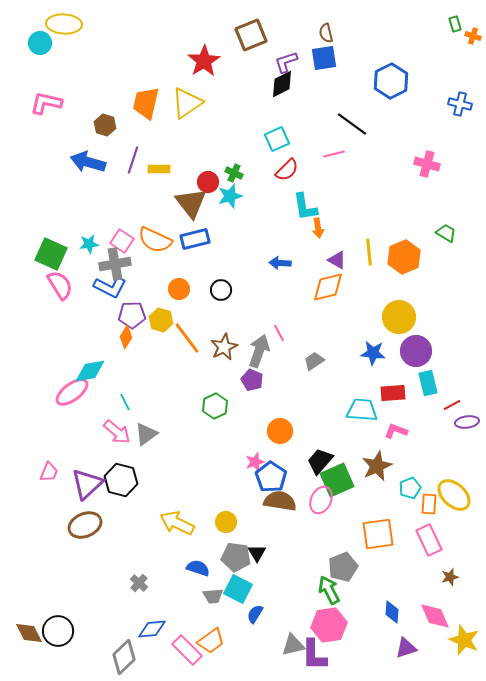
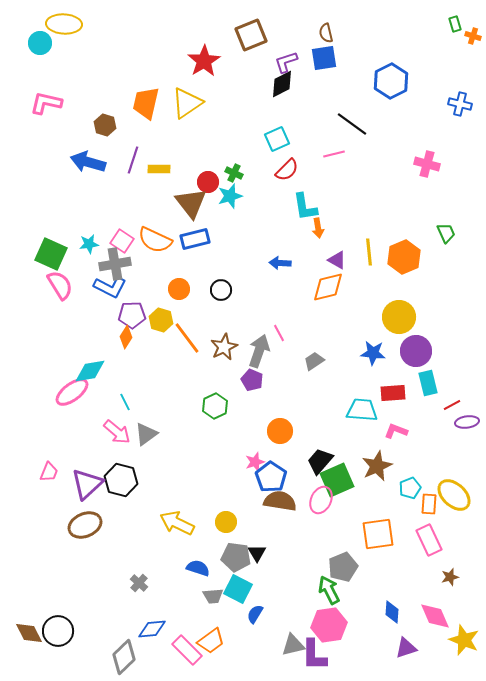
green trapezoid at (446, 233): rotated 35 degrees clockwise
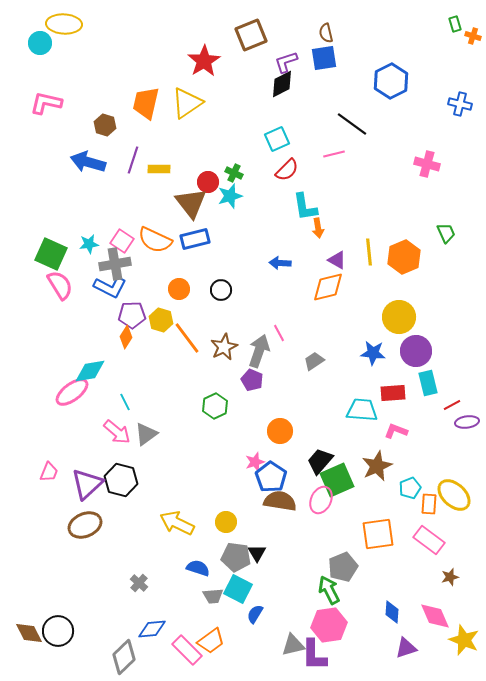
pink rectangle at (429, 540): rotated 28 degrees counterclockwise
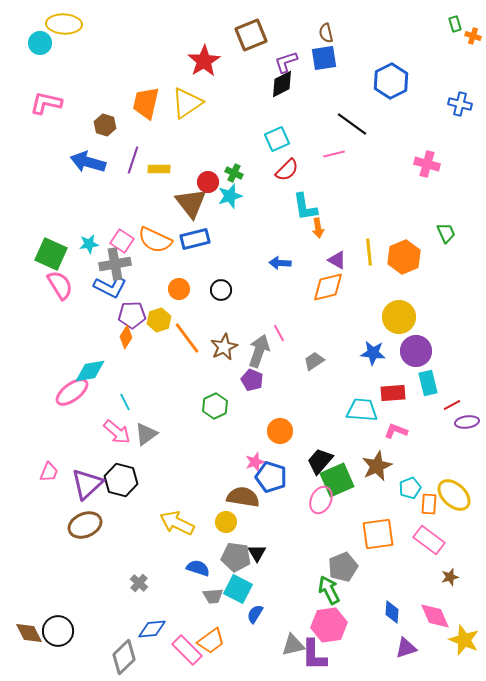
yellow hexagon at (161, 320): moved 2 px left; rotated 25 degrees clockwise
blue pentagon at (271, 477): rotated 16 degrees counterclockwise
brown semicircle at (280, 501): moved 37 px left, 4 px up
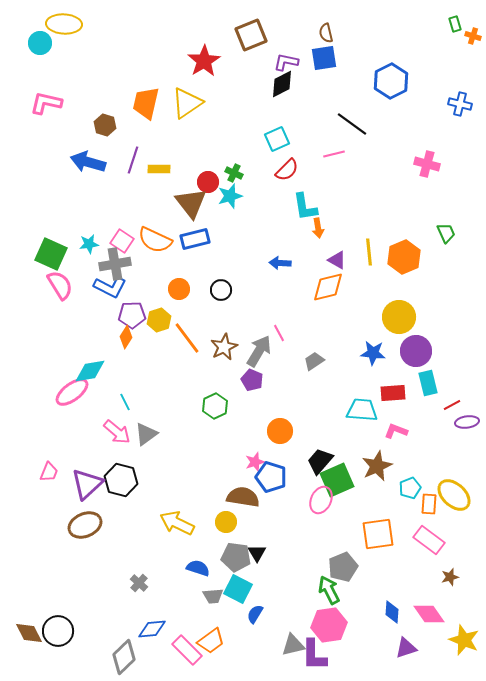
purple L-shape at (286, 62): rotated 30 degrees clockwise
gray arrow at (259, 351): rotated 12 degrees clockwise
pink diamond at (435, 616): moved 6 px left, 2 px up; rotated 12 degrees counterclockwise
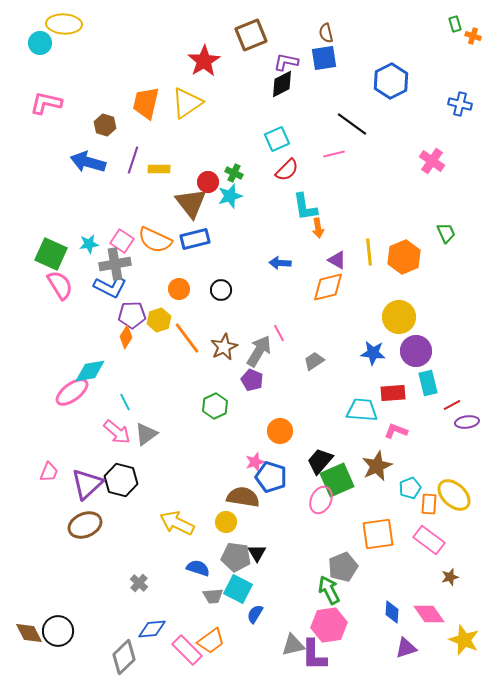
pink cross at (427, 164): moved 5 px right, 3 px up; rotated 20 degrees clockwise
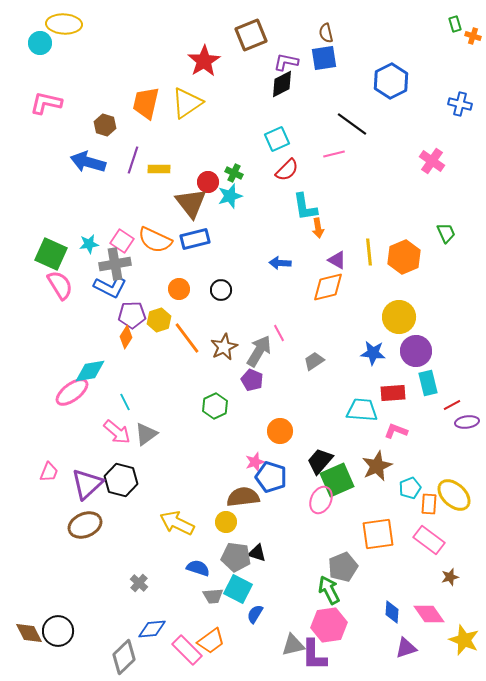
brown semicircle at (243, 497): rotated 16 degrees counterclockwise
black triangle at (257, 553): rotated 42 degrees counterclockwise
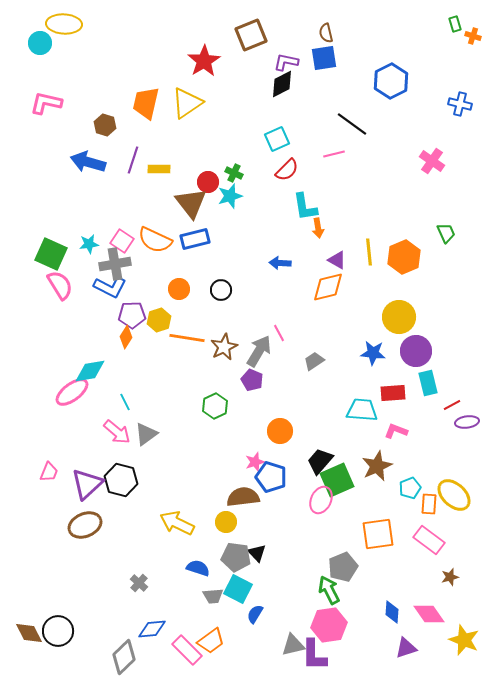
orange line at (187, 338): rotated 44 degrees counterclockwise
black triangle at (257, 553): rotated 30 degrees clockwise
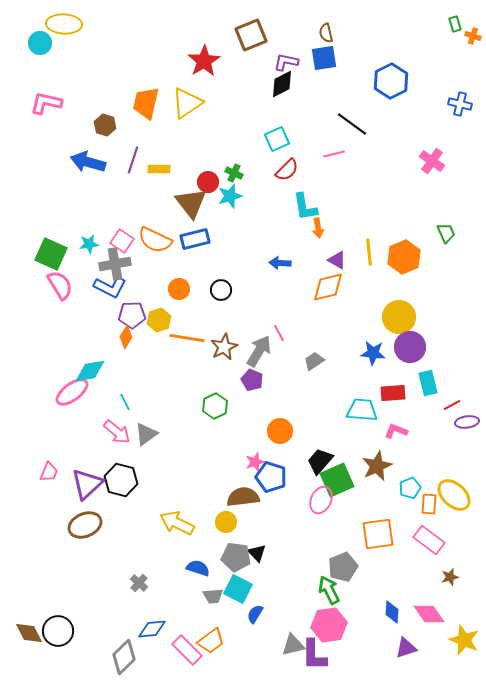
purple circle at (416, 351): moved 6 px left, 4 px up
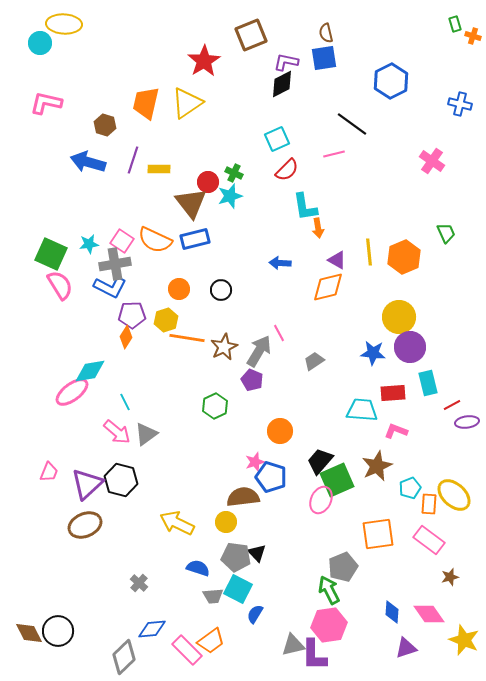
yellow hexagon at (159, 320): moved 7 px right
